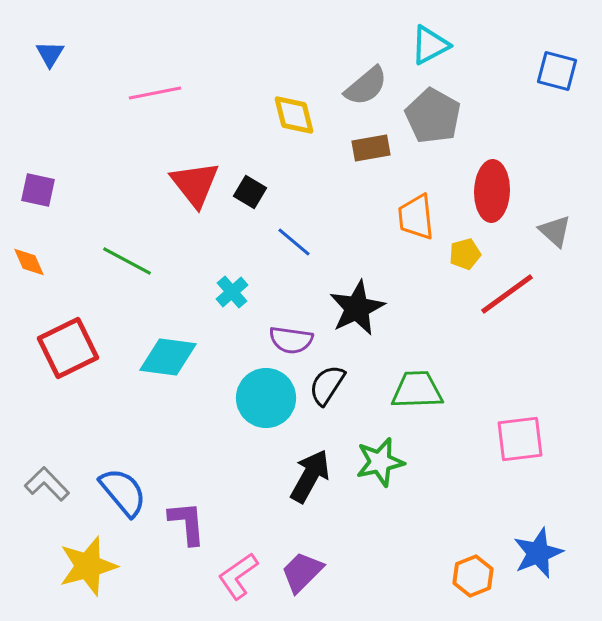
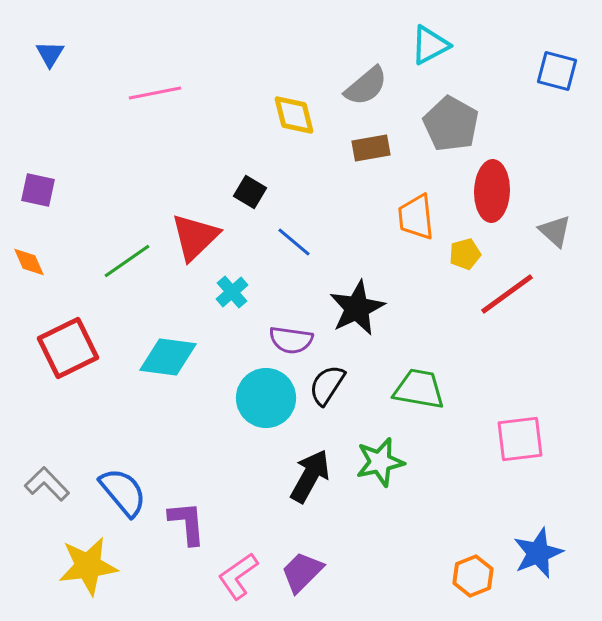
gray pentagon: moved 18 px right, 8 px down
red triangle: moved 53 px down; rotated 24 degrees clockwise
green line: rotated 63 degrees counterclockwise
green trapezoid: moved 2 px right, 1 px up; rotated 12 degrees clockwise
yellow star: rotated 8 degrees clockwise
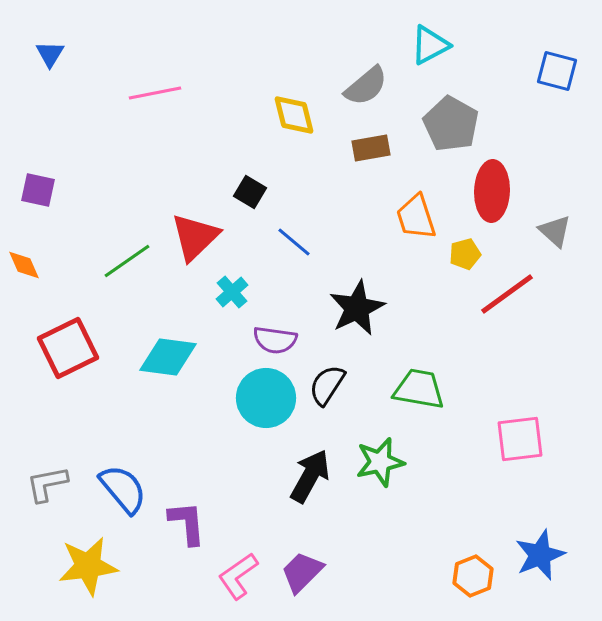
orange trapezoid: rotated 12 degrees counterclockwise
orange diamond: moved 5 px left, 3 px down
purple semicircle: moved 16 px left
gray L-shape: rotated 57 degrees counterclockwise
blue semicircle: moved 3 px up
blue star: moved 2 px right, 2 px down
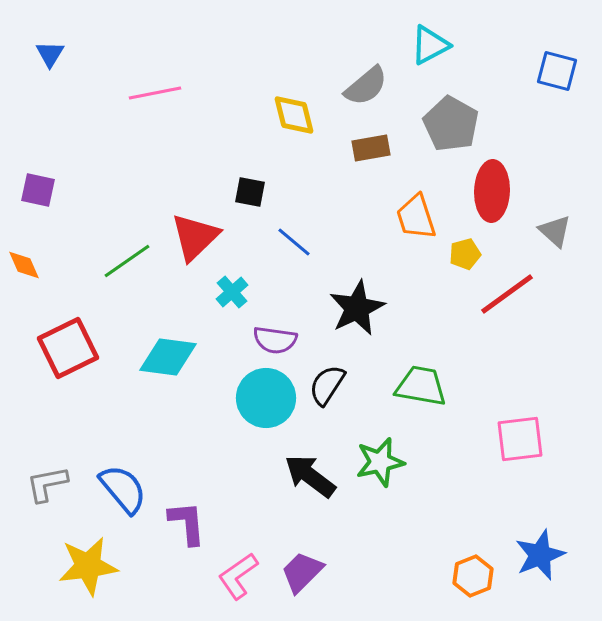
black square: rotated 20 degrees counterclockwise
green trapezoid: moved 2 px right, 3 px up
black arrow: rotated 82 degrees counterclockwise
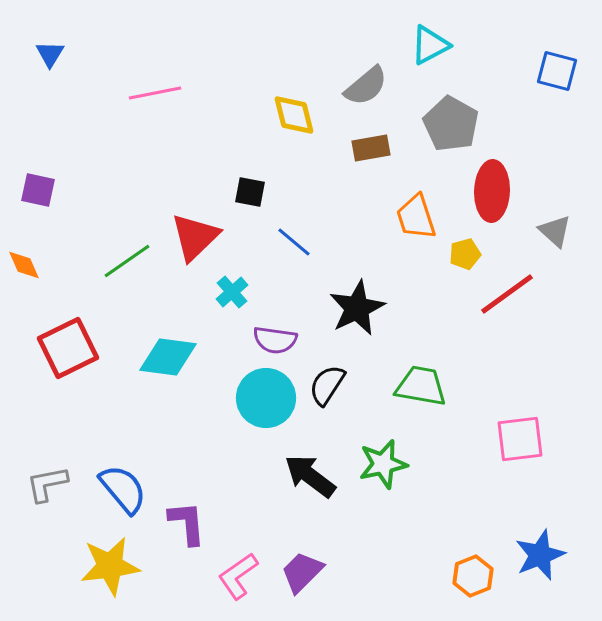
green star: moved 3 px right, 2 px down
yellow star: moved 22 px right
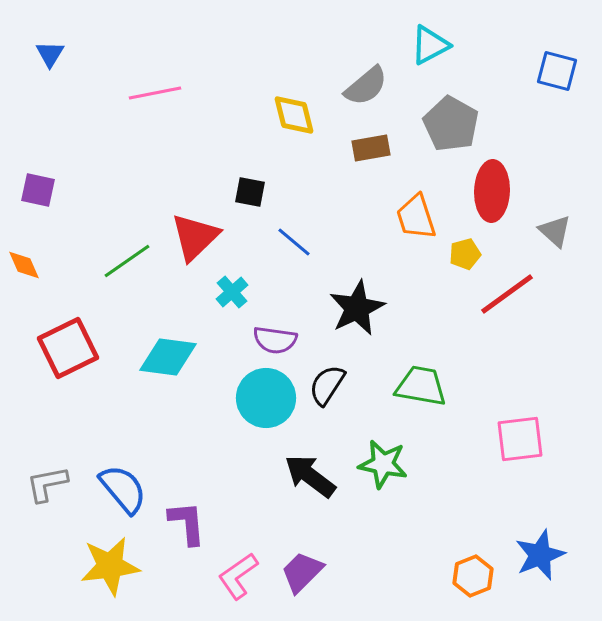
green star: rotated 24 degrees clockwise
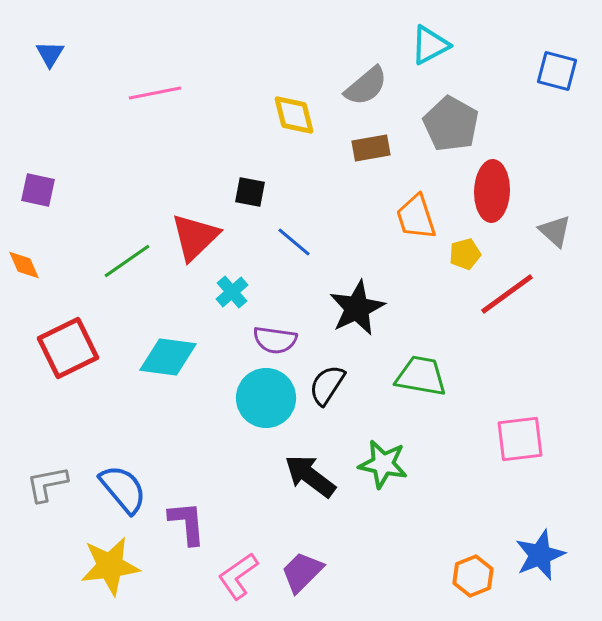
green trapezoid: moved 10 px up
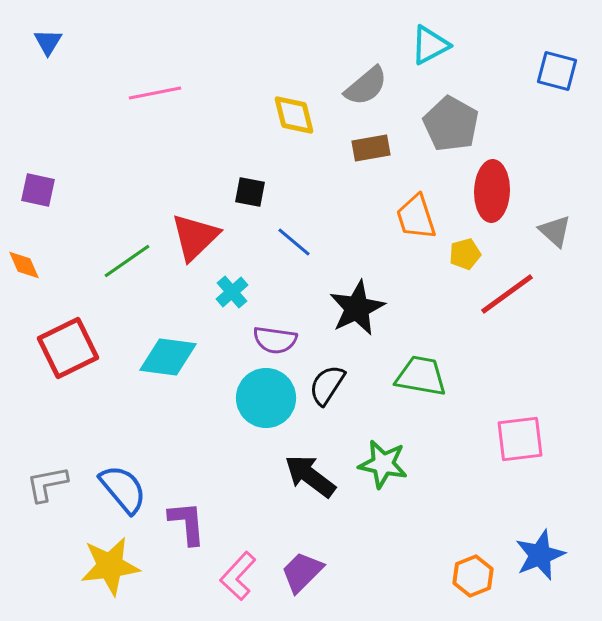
blue triangle: moved 2 px left, 12 px up
pink L-shape: rotated 12 degrees counterclockwise
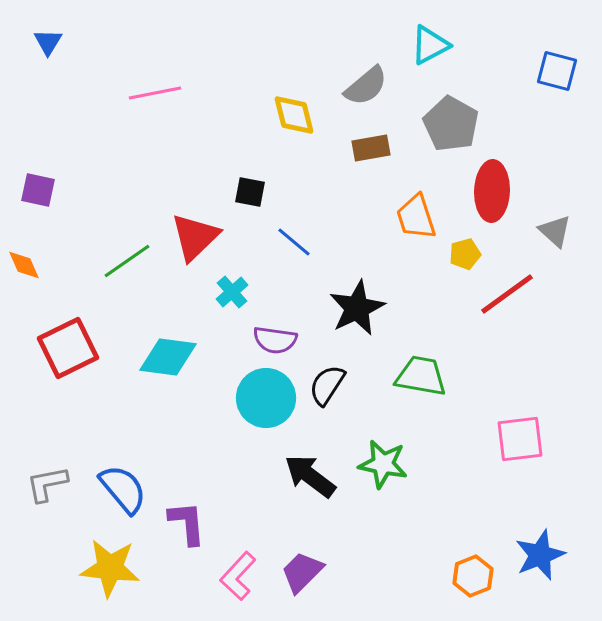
yellow star: moved 2 px down; rotated 14 degrees clockwise
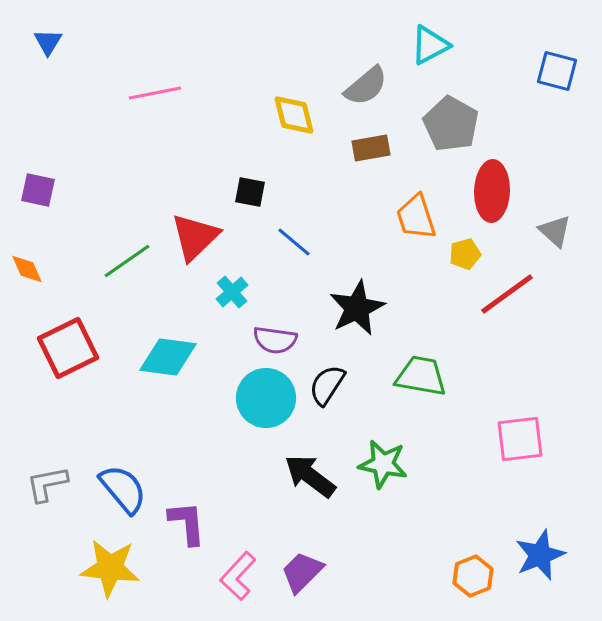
orange diamond: moved 3 px right, 4 px down
